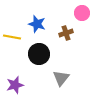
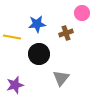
blue star: rotated 24 degrees counterclockwise
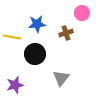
black circle: moved 4 px left
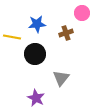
purple star: moved 21 px right, 13 px down; rotated 30 degrees counterclockwise
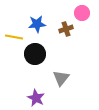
brown cross: moved 4 px up
yellow line: moved 2 px right
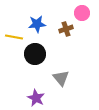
gray triangle: rotated 18 degrees counterclockwise
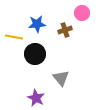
brown cross: moved 1 px left, 1 px down
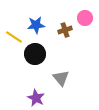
pink circle: moved 3 px right, 5 px down
blue star: moved 1 px left, 1 px down
yellow line: rotated 24 degrees clockwise
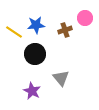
yellow line: moved 5 px up
purple star: moved 4 px left, 7 px up
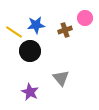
black circle: moved 5 px left, 3 px up
purple star: moved 2 px left, 1 px down
